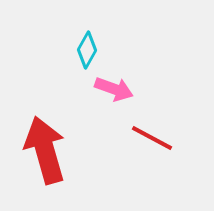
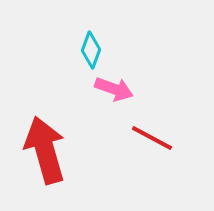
cyan diamond: moved 4 px right; rotated 9 degrees counterclockwise
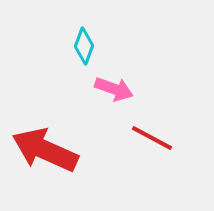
cyan diamond: moved 7 px left, 4 px up
red arrow: rotated 50 degrees counterclockwise
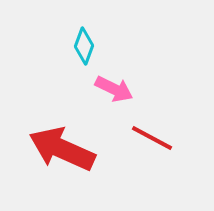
pink arrow: rotated 6 degrees clockwise
red arrow: moved 17 px right, 1 px up
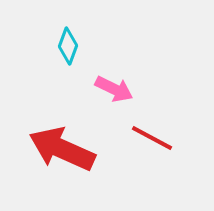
cyan diamond: moved 16 px left
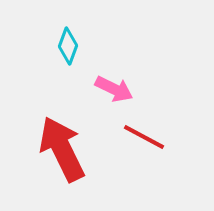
red line: moved 8 px left, 1 px up
red arrow: rotated 40 degrees clockwise
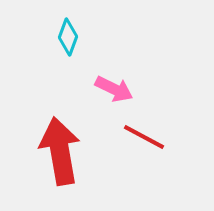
cyan diamond: moved 9 px up
red arrow: moved 2 px left, 2 px down; rotated 16 degrees clockwise
